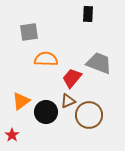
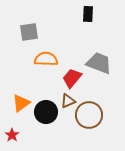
orange triangle: moved 2 px down
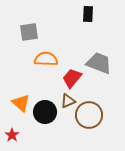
orange triangle: rotated 42 degrees counterclockwise
black circle: moved 1 px left
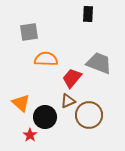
black circle: moved 5 px down
red star: moved 18 px right
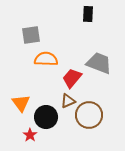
gray square: moved 2 px right, 3 px down
orange triangle: rotated 12 degrees clockwise
black circle: moved 1 px right
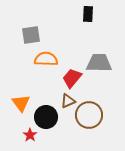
gray trapezoid: rotated 20 degrees counterclockwise
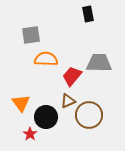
black rectangle: rotated 14 degrees counterclockwise
red trapezoid: moved 2 px up
red star: moved 1 px up
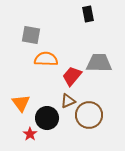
gray square: rotated 18 degrees clockwise
black circle: moved 1 px right, 1 px down
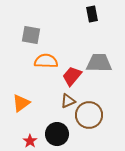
black rectangle: moved 4 px right
orange semicircle: moved 2 px down
orange triangle: rotated 30 degrees clockwise
black circle: moved 10 px right, 16 px down
red star: moved 7 px down
